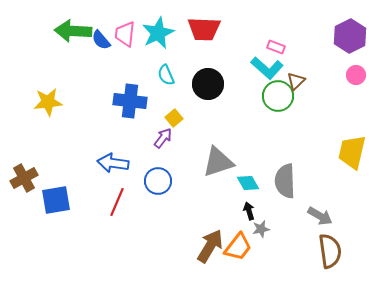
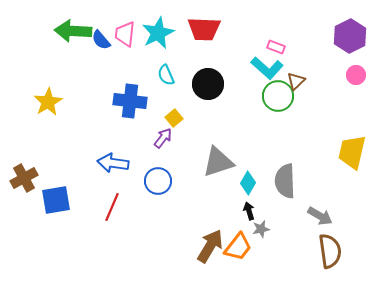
yellow star: rotated 24 degrees counterclockwise
cyan diamond: rotated 60 degrees clockwise
red line: moved 5 px left, 5 px down
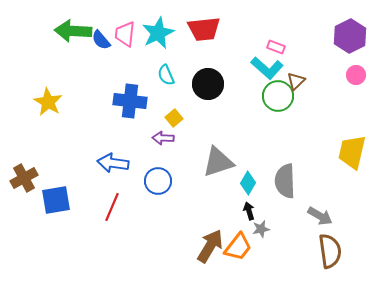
red trapezoid: rotated 8 degrees counterclockwise
yellow star: rotated 12 degrees counterclockwise
purple arrow: rotated 125 degrees counterclockwise
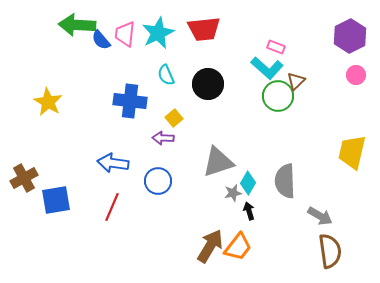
green arrow: moved 4 px right, 6 px up
gray star: moved 28 px left, 36 px up
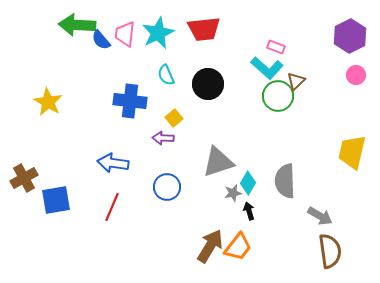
blue circle: moved 9 px right, 6 px down
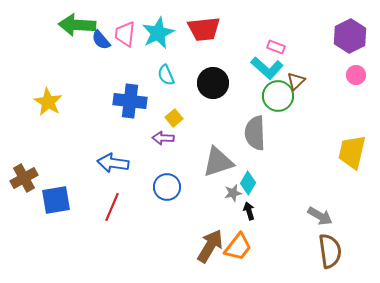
black circle: moved 5 px right, 1 px up
gray semicircle: moved 30 px left, 48 px up
